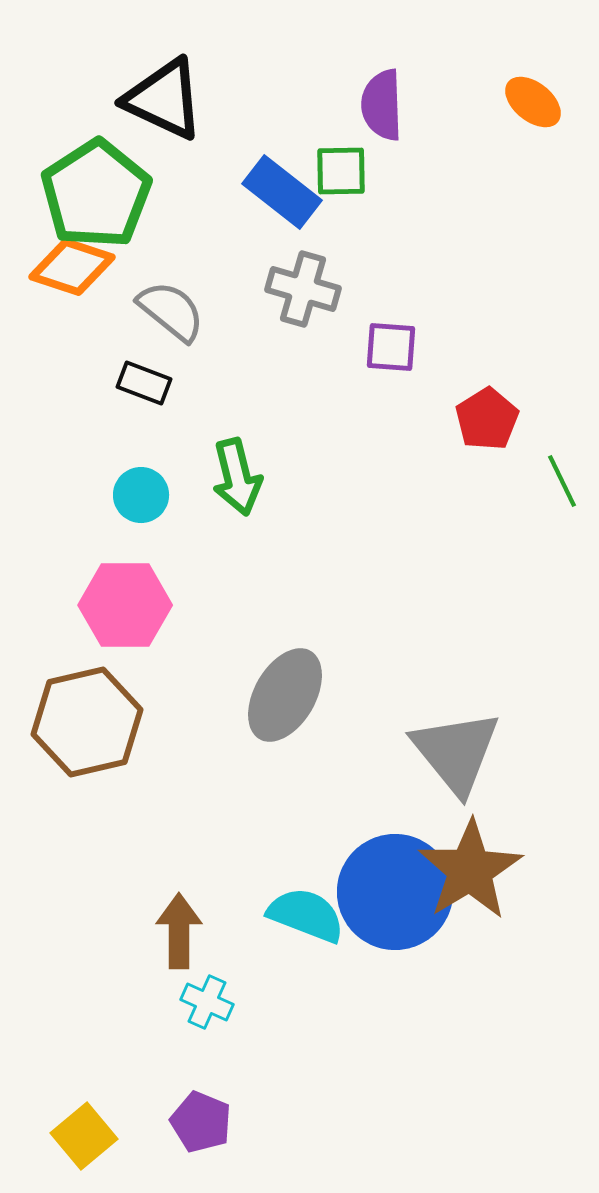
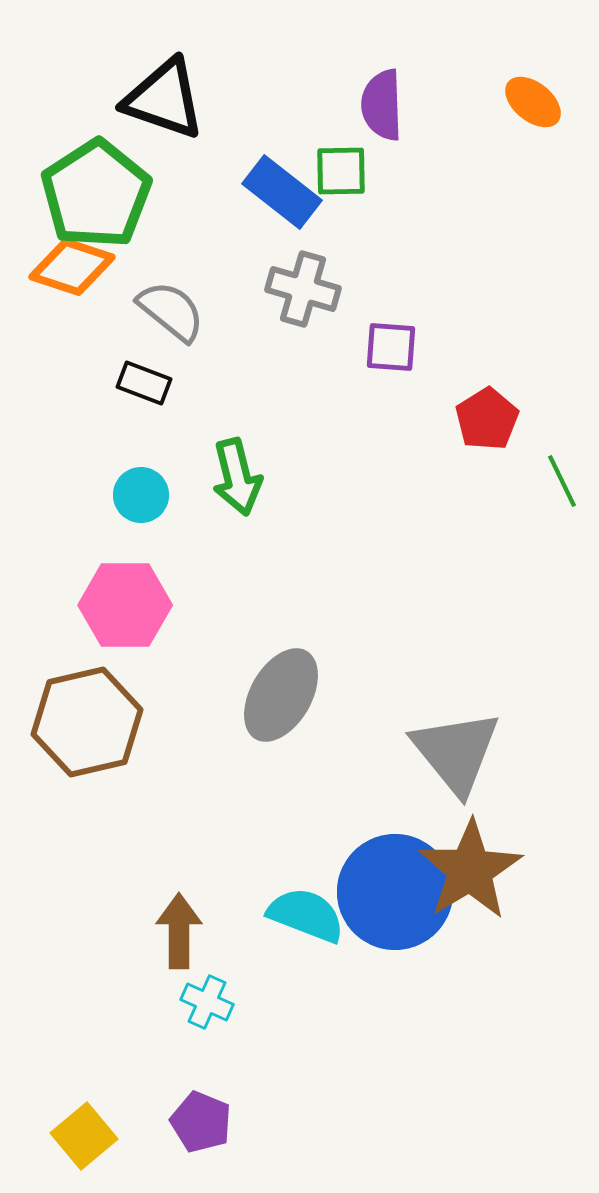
black triangle: rotated 6 degrees counterclockwise
gray ellipse: moved 4 px left
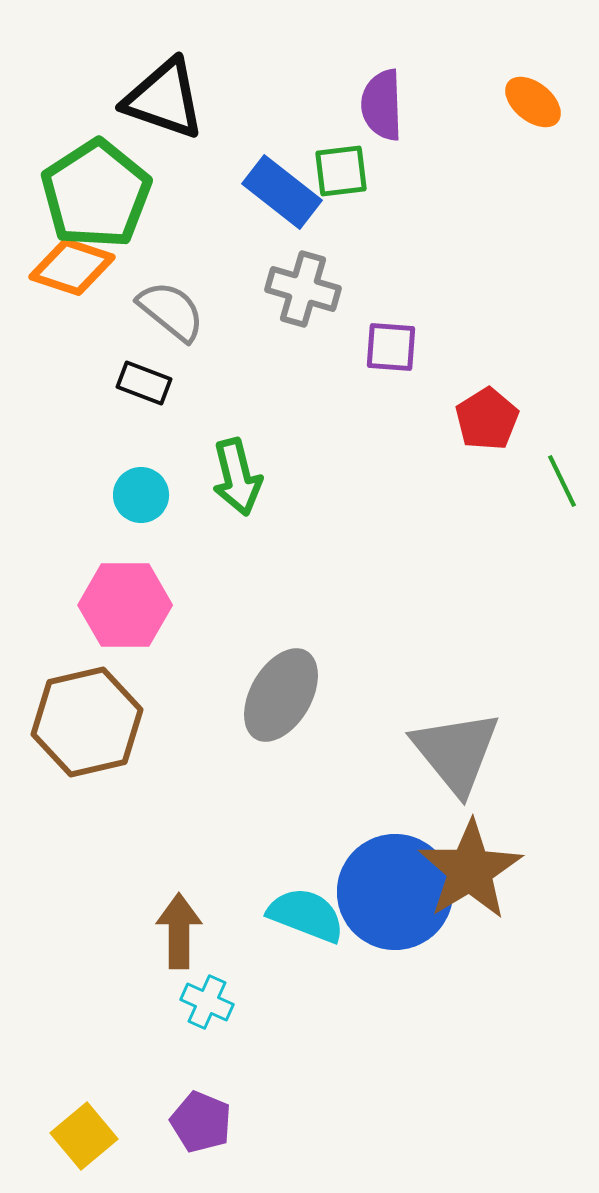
green square: rotated 6 degrees counterclockwise
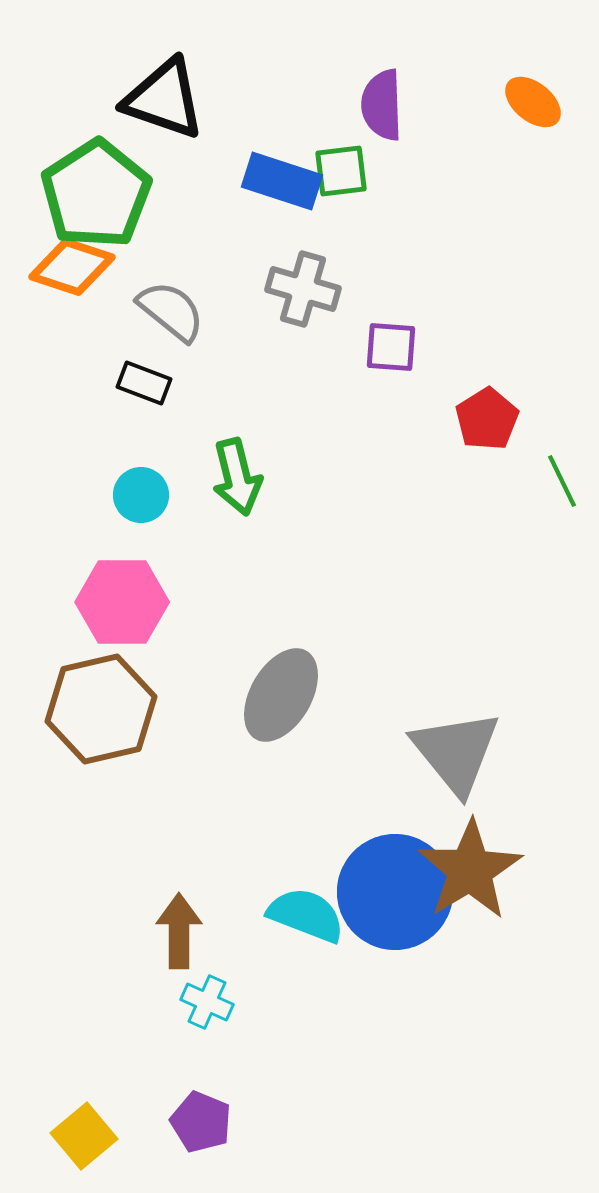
blue rectangle: moved 11 px up; rotated 20 degrees counterclockwise
pink hexagon: moved 3 px left, 3 px up
brown hexagon: moved 14 px right, 13 px up
